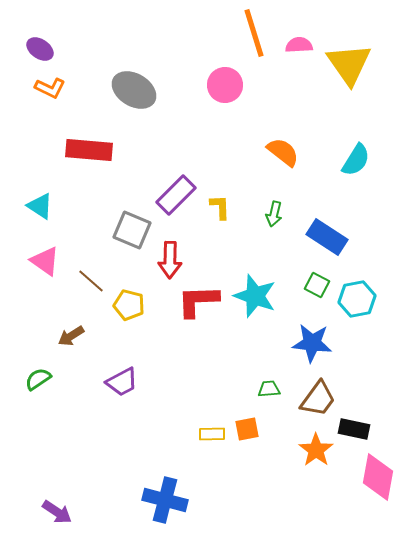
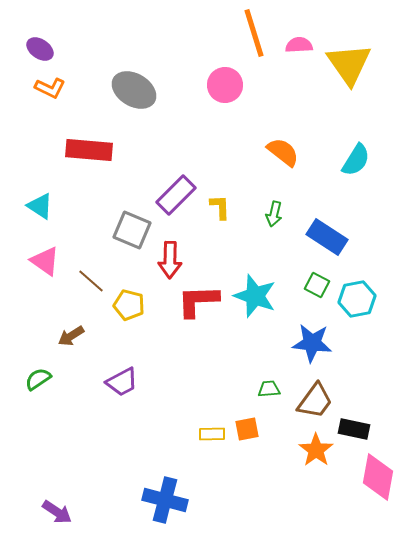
brown trapezoid: moved 3 px left, 2 px down
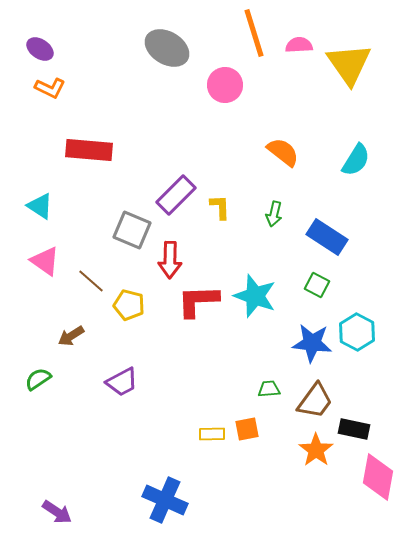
gray ellipse: moved 33 px right, 42 px up
cyan hexagon: moved 33 px down; rotated 21 degrees counterclockwise
blue cross: rotated 9 degrees clockwise
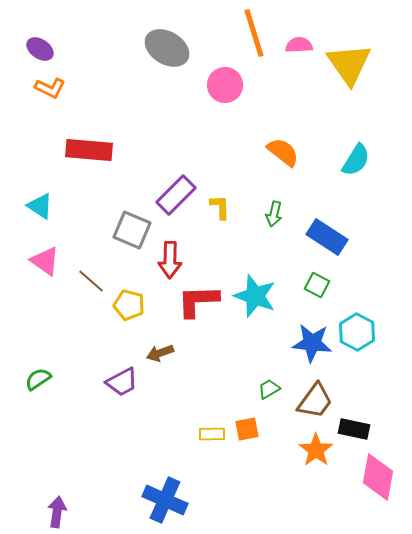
brown arrow: moved 89 px right, 17 px down; rotated 12 degrees clockwise
green trapezoid: rotated 25 degrees counterclockwise
purple arrow: rotated 116 degrees counterclockwise
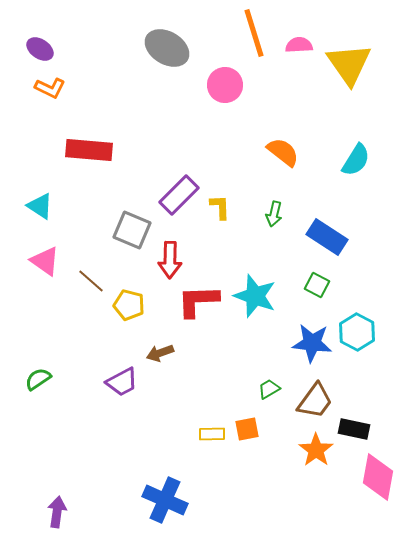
purple rectangle: moved 3 px right
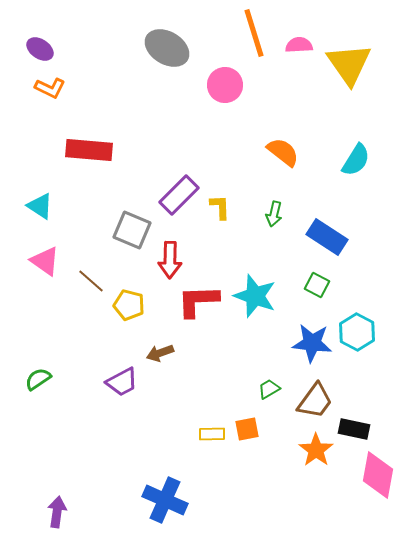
pink diamond: moved 2 px up
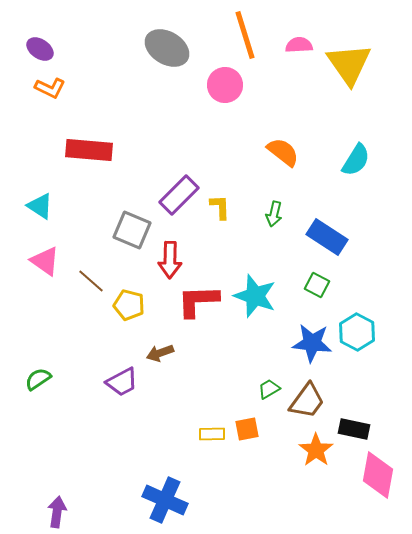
orange line: moved 9 px left, 2 px down
brown trapezoid: moved 8 px left
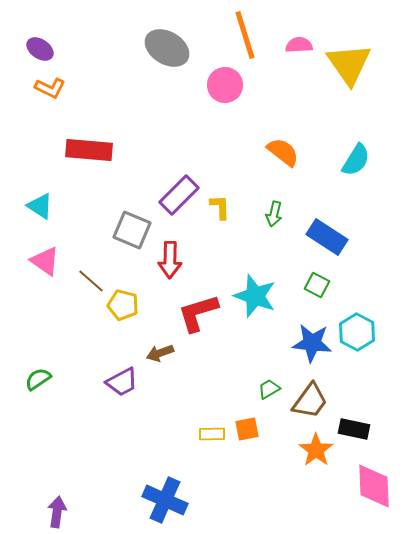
red L-shape: moved 12 px down; rotated 15 degrees counterclockwise
yellow pentagon: moved 6 px left
brown trapezoid: moved 3 px right
pink diamond: moved 4 px left, 11 px down; rotated 12 degrees counterclockwise
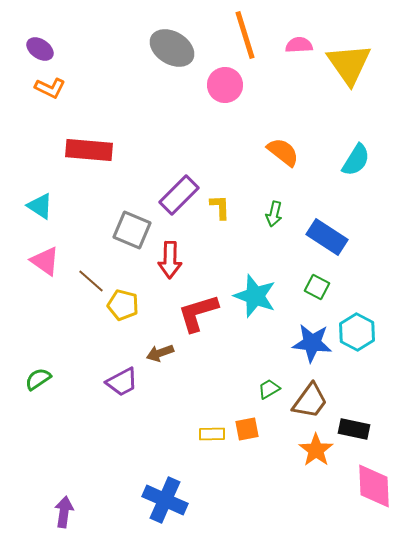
gray ellipse: moved 5 px right
green square: moved 2 px down
purple arrow: moved 7 px right
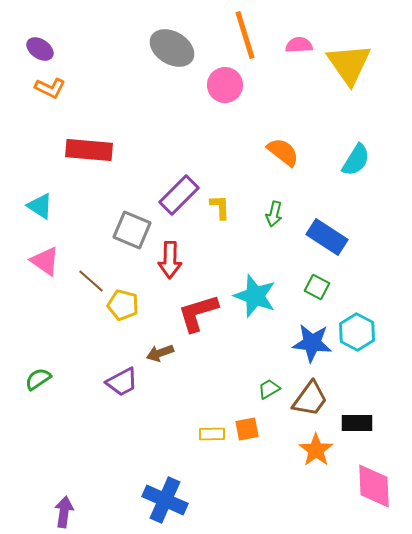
brown trapezoid: moved 2 px up
black rectangle: moved 3 px right, 6 px up; rotated 12 degrees counterclockwise
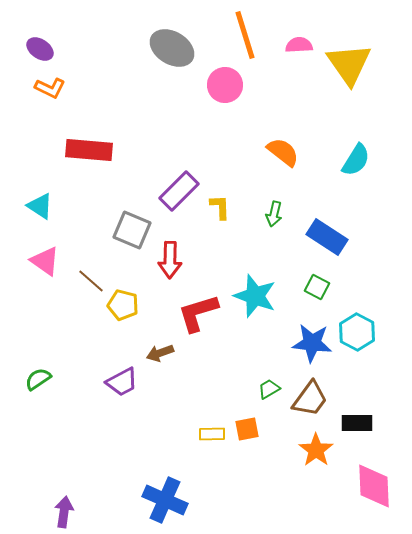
purple rectangle: moved 4 px up
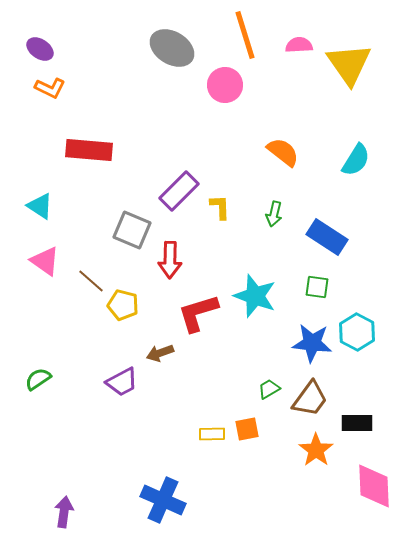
green square: rotated 20 degrees counterclockwise
blue cross: moved 2 px left
